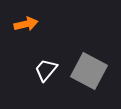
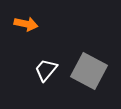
orange arrow: rotated 25 degrees clockwise
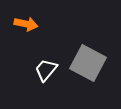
gray square: moved 1 px left, 8 px up
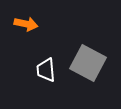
white trapezoid: rotated 45 degrees counterclockwise
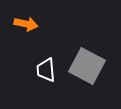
gray square: moved 1 px left, 3 px down
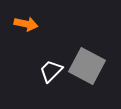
white trapezoid: moved 5 px right, 1 px down; rotated 50 degrees clockwise
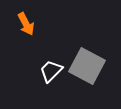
orange arrow: rotated 50 degrees clockwise
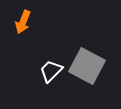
orange arrow: moved 3 px left, 2 px up; rotated 50 degrees clockwise
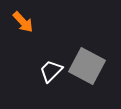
orange arrow: rotated 65 degrees counterclockwise
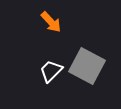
orange arrow: moved 28 px right
